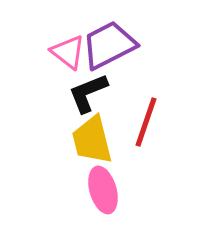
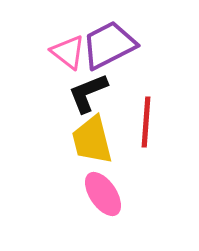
red line: rotated 15 degrees counterclockwise
pink ellipse: moved 4 px down; rotated 18 degrees counterclockwise
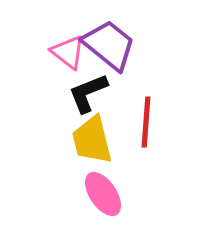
purple trapezoid: rotated 66 degrees clockwise
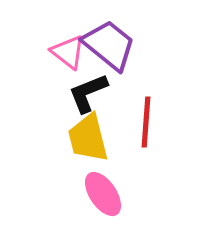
yellow trapezoid: moved 4 px left, 2 px up
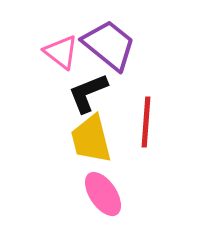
pink triangle: moved 7 px left
yellow trapezoid: moved 3 px right, 1 px down
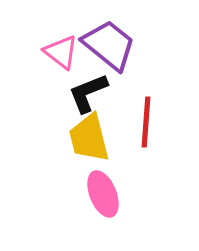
yellow trapezoid: moved 2 px left, 1 px up
pink ellipse: rotated 12 degrees clockwise
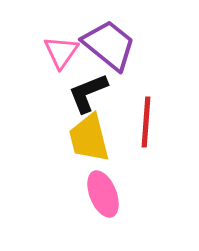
pink triangle: rotated 27 degrees clockwise
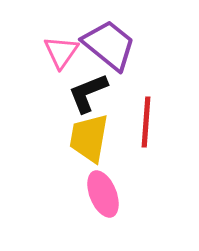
yellow trapezoid: rotated 24 degrees clockwise
